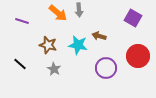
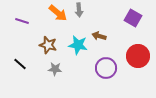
gray star: moved 1 px right; rotated 24 degrees counterclockwise
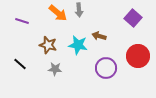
purple square: rotated 12 degrees clockwise
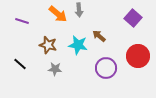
orange arrow: moved 1 px down
brown arrow: rotated 24 degrees clockwise
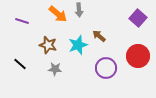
purple square: moved 5 px right
cyan star: rotated 30 degrees counterclockwise
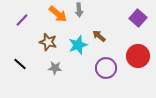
purple line: moved 1 px up; rotated 64 degrees counterclockwise
brown star: moved 3 px up
gray star: moved 1 px up
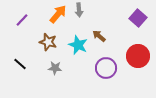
orange arrow: rotated 90 degrees counterclockwise
cyan star: rotated 30 degrees counterclockwise
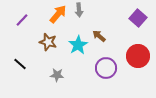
cyan star: rotated 18 degrees clockwise
gray star: moved 2 px right, 7 px down
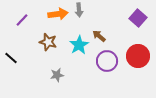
orange arrow: rotated 42 degrees clockwise
cyan star: moved 1 px right
black line: moved 9 px left, 6 px up
purple circle: moved 1 px right, 7 px up
gray star: rotated 16 degrees counterclockwise
